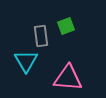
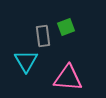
green square: moved 1 px down
gray rectangle: moved 2 px right
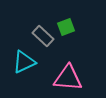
gray rectangle: rotated 40 degrees counterclockwise
cyan triangle: moved 2 px left, 1 px down; rotated 35 degrees clockwise
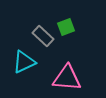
pink triangle: moved 1 px left
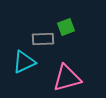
gray rectangle: moved 3 px down; rotated 45 degrees counterclockwise
pink triangle: rotated 20 degrees counterclockwise
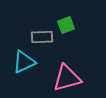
green square: moved 2 px up
gray rectangle: moved 1 px left, 2 px up
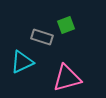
gray rectangle: rotated 20 degrees clockwise
cyan triangle: moved 2 px left
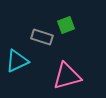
cyan triangle: moved 5 px left, 1 px up
pink triangle: moved 2 px up
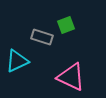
pink triangle: moved 4 px right, 1 px down; rotated 40 degrees clockwise
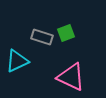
green square: moved 8 px down
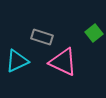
green square: moved 28 px right; rotated 18 degrees counterclockwise
pink triangle: moved 8 px left, 15 px up
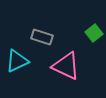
pink triangle: moved 3 px right, 4 px down
